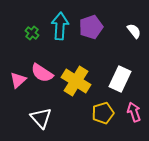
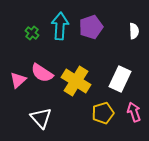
white semicircle: rotated 35 degrees clockwise
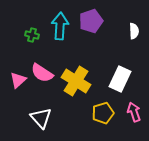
purple pentagon: moved 6 px up
green cross: moved 2 px down; rotated 24 degrees counterclockwise
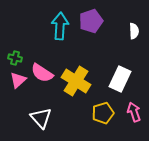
green cross: moved 17 px left, 23 px down
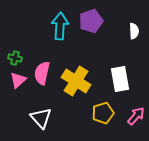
pink semicircle: rotated 70 degrees clockwise
white rectangle: rotated 35 degrees counterclockwise
pink arrow: moved 2 px right, 4 px down; rotated 60 degrees clockwise
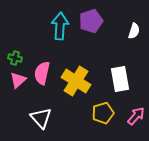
white semicircle: rotated 21 degrees clockwise
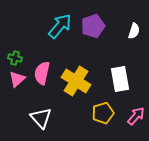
purple pentagon: moved 2 px right, 5 px down
cyan arrow: rotated 36 degrees clockwise
pink triangle: moved 1 px left, 1 px up
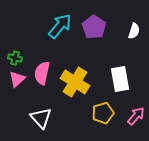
purple pentagon: moved 1 px right, 1 px down; rotated 20 degrees counterclockwise
yellow cross: moved 1 px left, 1 px down
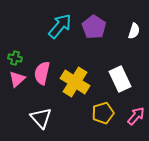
white rectangle: rotated 15 degrees counterclockwise
